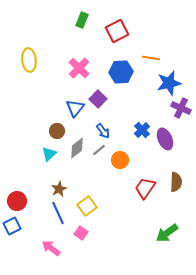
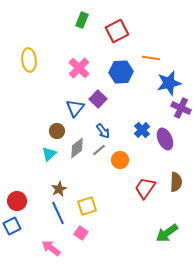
yellow square: rotated 18 degrees clockwise
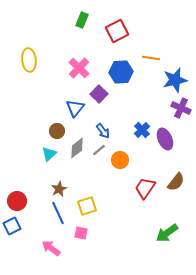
blue star: moved 6 px right, 3 px up
purple square: moved 1 px right, 5 px up
brown semicircle: rotated 36 degrees clockwise
pink square: rotated 24 degrees counterclockwise
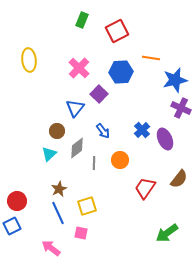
gray line: moved 5 px left, 13 px down; rotated 48 degrees counterclockwise
brown semicircle: moved 3 px right, 3 px up
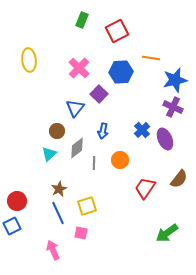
purple cross: moved 8 px left, 1 px up
blue arrow: rotated 49 degrees clockwise
pink arrow: moved 2 px right, 2 px down; rotated 30 degrees clockwise
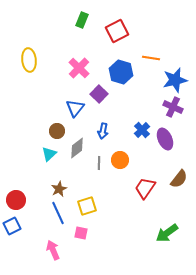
blue hexagon: rotated 20 degrees clockwise
gray line: moved 5 px right
red circle: moved 1 px left, 1 px up
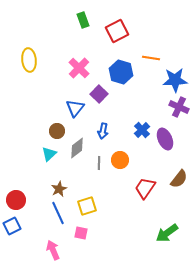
green rectangle: moved 1 px right; rotated 42 degrees counterclockwise
blue star: rotated 10 degrees clockwise
purple cross: moved 6 px right
